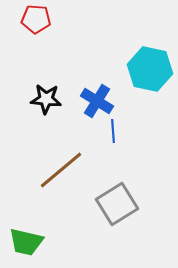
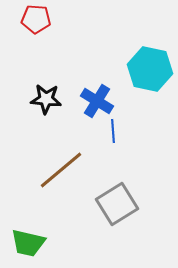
green trapezoid: moved 2 px right, 1 px down
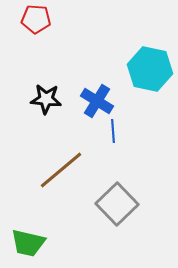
gray square: rotated 12 degrees counterclockwise
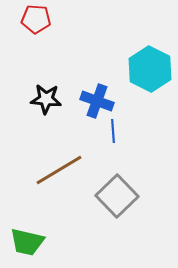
cyan hexagon: rotated 15 degrees clockwise
blue cross: rotated 12 degrees counterclockwise
brown line: moved 2 px left; rotated 9 degrees clockwise
gray square: moved 8 px up
green trapezoid: moved 1 px left, 1 px up
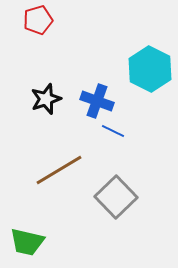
red pentagon: moved 2 px right, 1 px down; rotated 20 degrees counterclockwise
black star: rotated 24 degrees counterclockwise
blue line: rotated 60 degrees counterclockwise
gray square: moved 1 px left, 1 px down
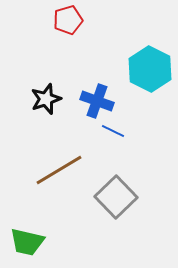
red pentagon: moved 30 px right
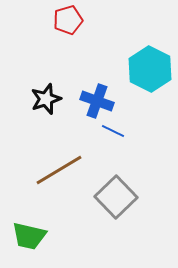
green trapezoid: moved 2 px right, 6 px up
